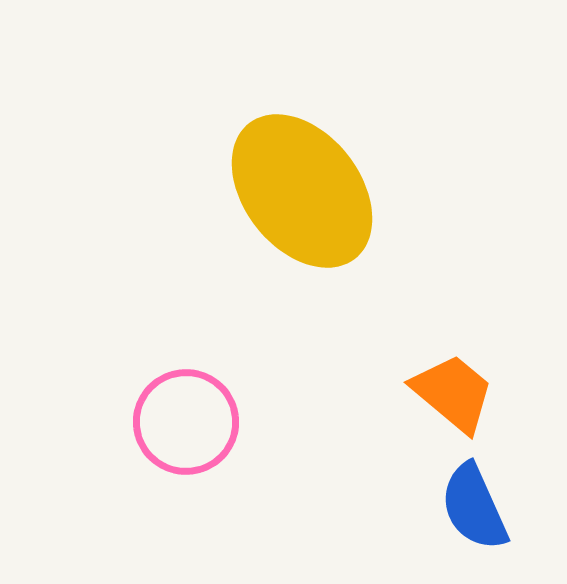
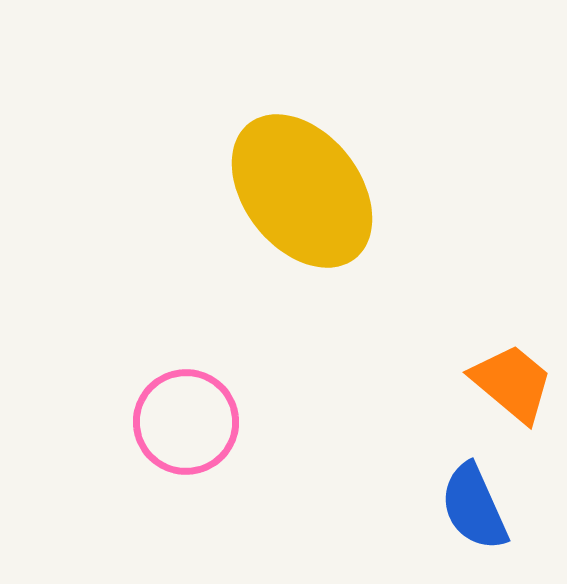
orange trapezoid: moved 59 px right, 10 px up
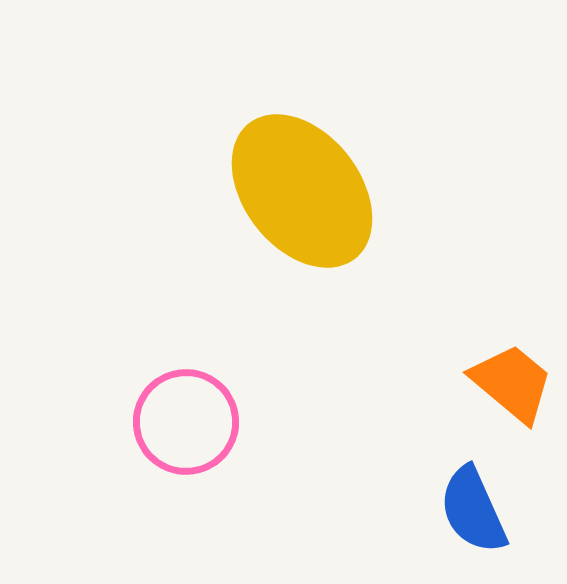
blue semicircle: moved 1 px left, 3 px down
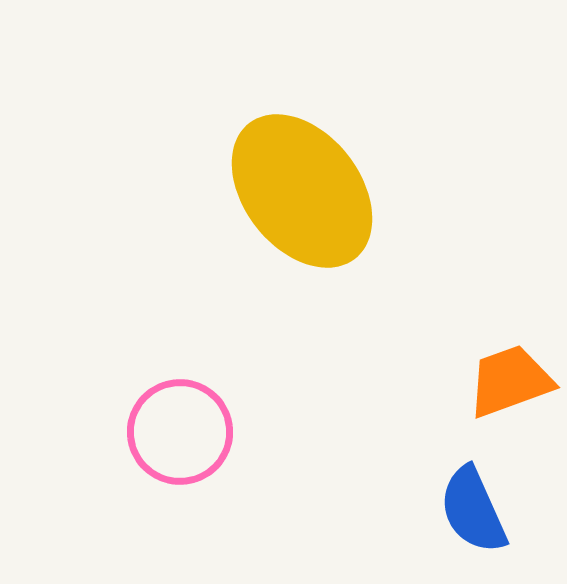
orange trapezoid: moved 2 px left, 2 px up; rotated 60 degrees counterclockwise
pink circle: moved 6 px left, 10 px down
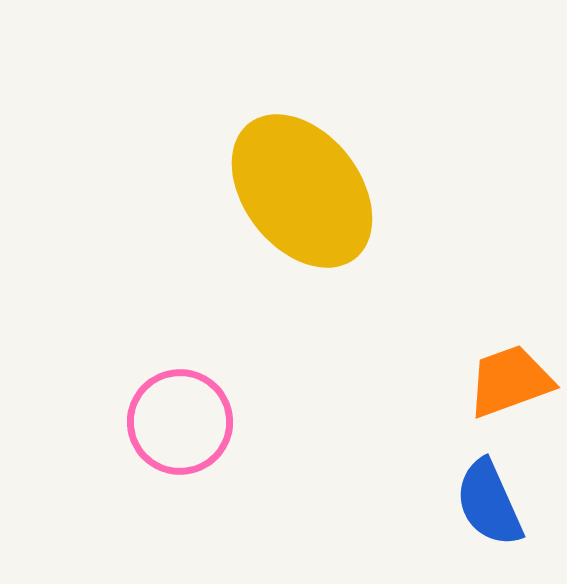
pink circle: moved 10 px up
blue semicircle: moved 16 px right, 7 px up
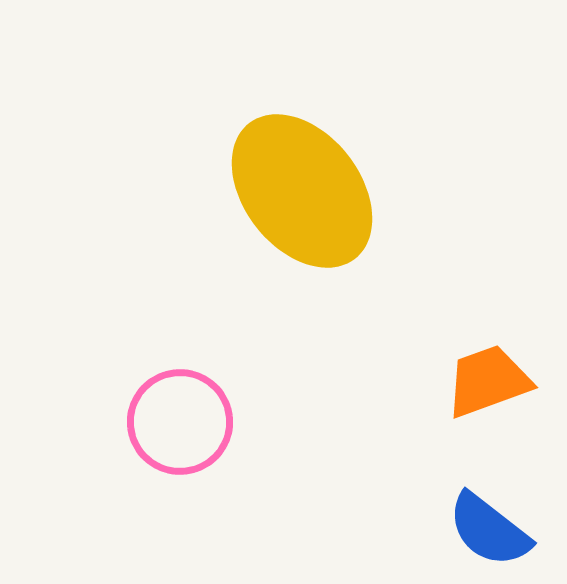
orange trapezoid: moved 22 px left
blue semicircle: moved 27 px down; rotated 28 degrees counterclockwise
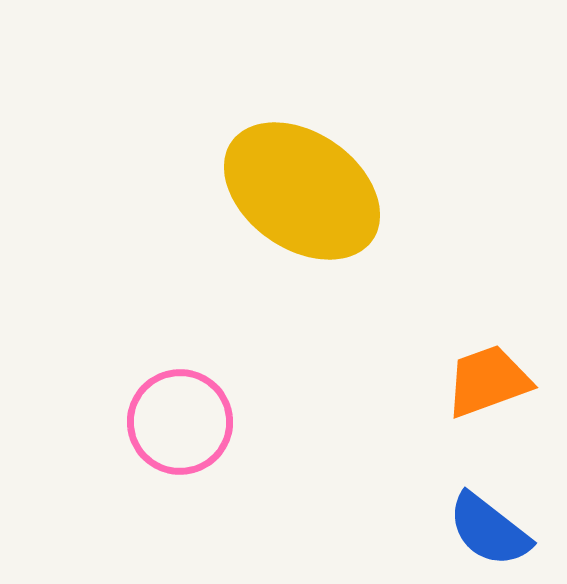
yellow ellipse: rotated 17 degrees counterclockwise
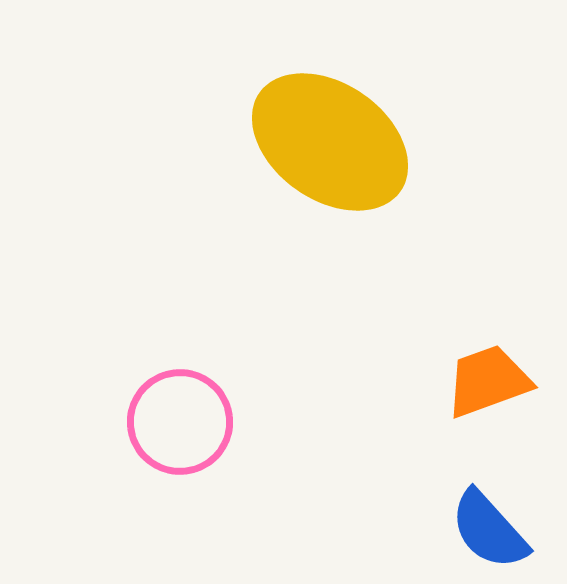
yellow ellipse: moved 28 px right, 49 px up
blue semicircle: rotated 10 degrees clockwise
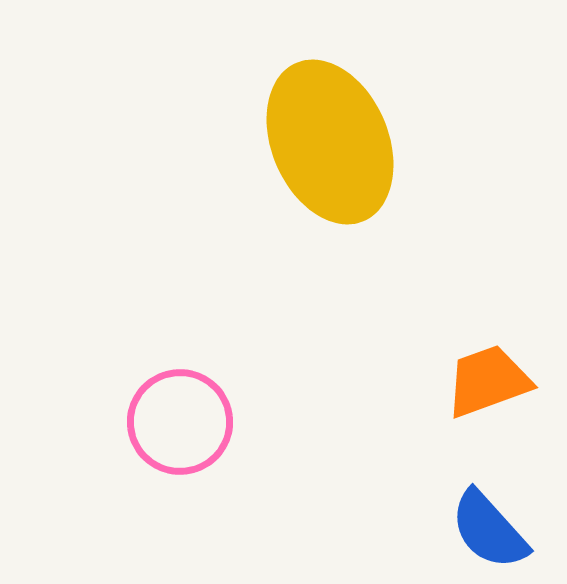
yellow ellipse: rotated 32 degrees clockwise
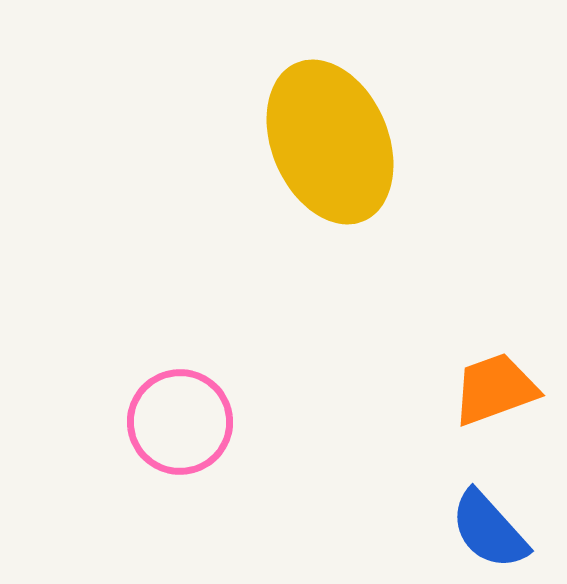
orange trapezoid: moved 7 px right, 8 px down
